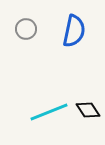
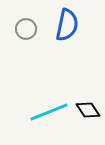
blue semicircle: moved 7 px left, 6 px up
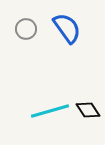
blue semicircle: moved 3 px down; rotated 48 degrees counterclockwise
cyan line: moved 1 px right, 1 px up; rotated 6 degrees clockwise
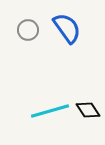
gray circle: moved 2 px right, 1 px down
